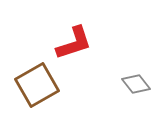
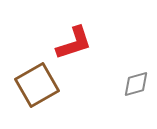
gray diamond: rotated 68 degrees counterclockwise
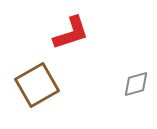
red L-shape: moved 3 px left, 10 px up
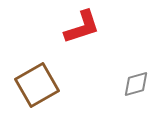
red L-shape: moved 11 px right, 6 px up
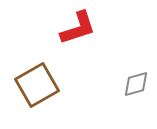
red L-shape: moved 4 px left, 1 px down
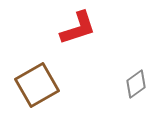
gray diamond: rotated 20 degrees counterclockwise
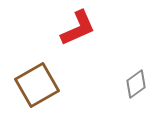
red L-shape: rotated 6 degrees counterclockwise
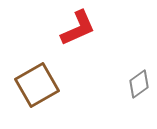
gray diamond: moved 3 px right
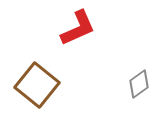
brown square: rotated 21 degrees counterclockwise
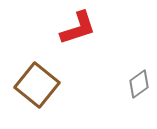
red L-shape: rotated 6 degrees clockwise
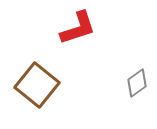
gray diamond: moved 2 px left, 1 px up
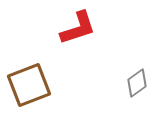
brown square: moved 8 px left; rotated 30 degrees clockwise
